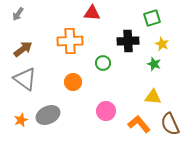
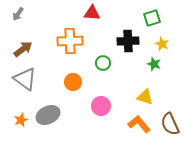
yellow triangle: moved 8 px left; rotated 12 degrees clockwise
pink circle: moved 5 px left, 5 px up
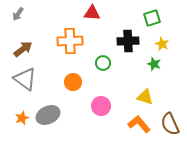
orange star: moved 1 px right, 2 px up
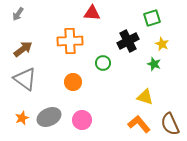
black cross: rotated 25 degrees counterclockwise
pink circle: moved 19 px left, 14 px down
gray ellipse: moved 1 px right, 2 px down
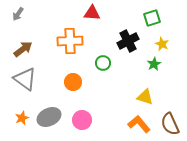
green star: rotated 24 degrees clockwise
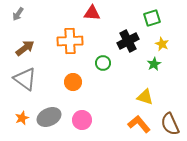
brown arrow: moved 2 px right, 1 px up
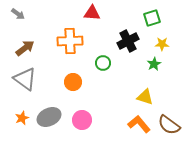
gray arrow: rotated 88 degrees counterclockwise
yellow star: rotated 24 degrees counterclockwise
brown semicircle: moved 1 px left, 1 px down; rotated 30 degrees counterclockwise
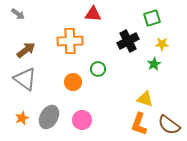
red triangle: moved 1 px right, 1 px down
brown arrow: moved 1 px right, 2 px down
green circle: moved 5 px left, 6 px down
yellow triangle: moved 2 px down
gray ellipse: rotated 35 degrees counterclockwise
orange L-shape: rotated 120 degrees counterclockwise
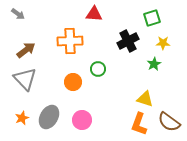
red triangle: moved 1 px right
yellow star: moved 1 px right, 1 px up
gray triangle: rotated 10 degrees clockwise
brown semicircle: moved 3 px up
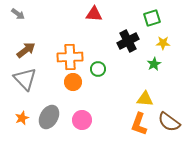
orange cross: moved 16 px down
yellow triangle: rotated 12 degrees counterclockwise
